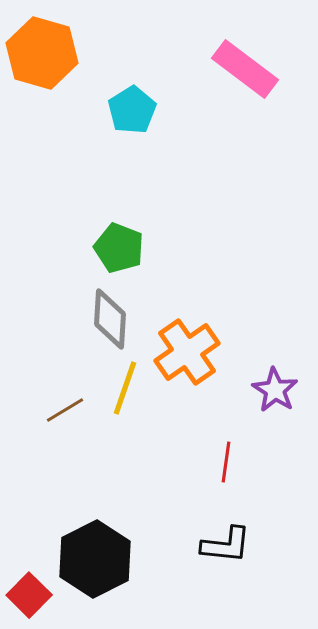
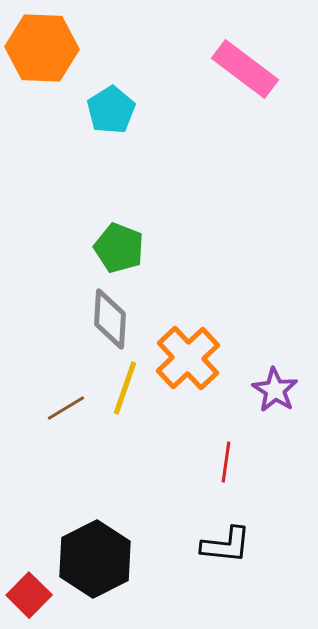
orange hexagon: moved 5 px up; rotated 14 degrees counterclockwise
cyan pentagon: moved 21 px left
orange cross: moved 1 px right, 6 px down; rotated 8 degrees counterclockwise
brown line: moved 1 px right, 2 px up
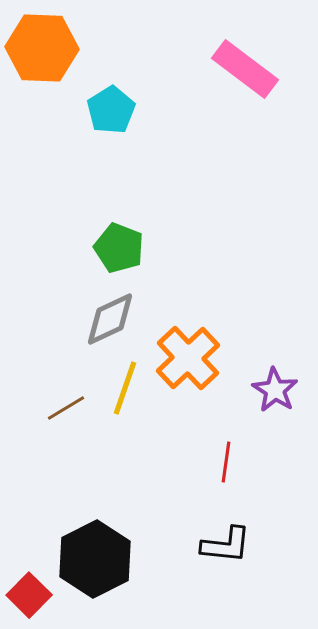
gray diamond: rotated 62 degrees clockwise
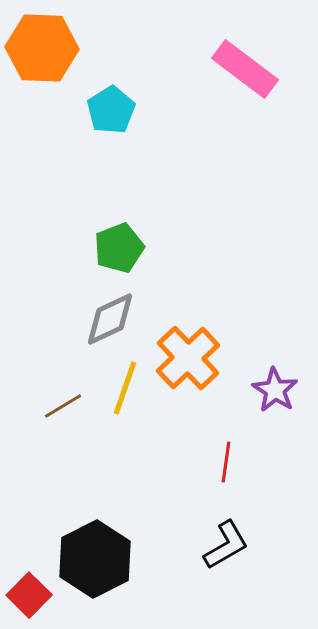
green pentagon: rotated 30 degrees clockwise
brown line: moved 3 px left, 2 px up
black L-shape: rotated 36 degrees counterclockwise
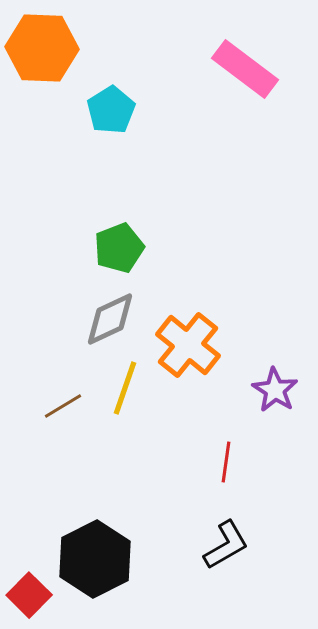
orange cross: moved 13 px up; rotated 8 degrees counterclockwise
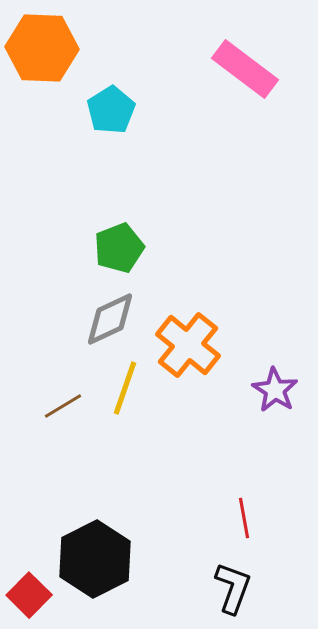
red line: moved 18 px right, 56 px down; rotated 18 degrees counterclockwise
black L-shape: moved 7 px right, 43 px down; rotated 40 degrees counterclockwise
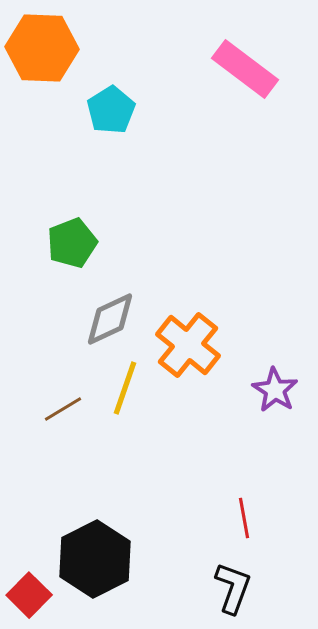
green pentagon: moved 47 px left, 5 px up
brown line: moved 3 px down
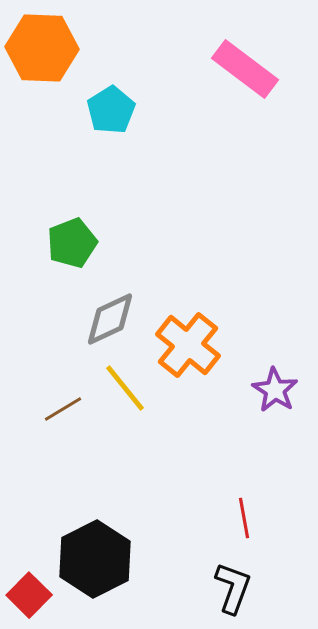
yellow line: rotated 58 degrees counterclockwise
